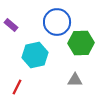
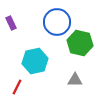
purple rectangle: moved 2 px up; rotated 24 degrees clockwise
green hexagon: moved 1 px left; rotated 15 degrees clockwise
cyan hexagon: moved 6 px down
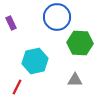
blue circle: moved 5 px up
green hexagon: rotated 10 degrees counterclockwise
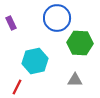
blue circle: moved 1 px down
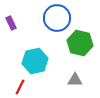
green hexagon: rotated 10 degrees clockwise
red line: moved 3 px right
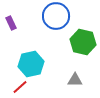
blue circle: moved 1 px left, 2 px up
green hexagon: moved 3 px right, 1 px up
cyan hexagon: moved 4 px left, 3 px down
red line: rotated 21 degrees clockwise
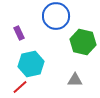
purple rectangle: moved 8 px right, 10 px down
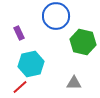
gray triangle: moved 1 px left, 3 px down
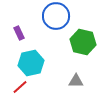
cyan hexagon: moved 1 px up
gray triangle: moved 2 px right, 2 px up
